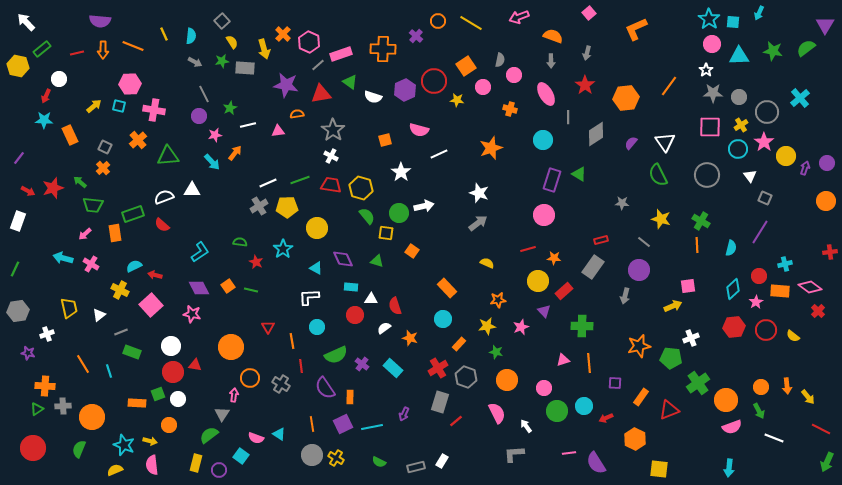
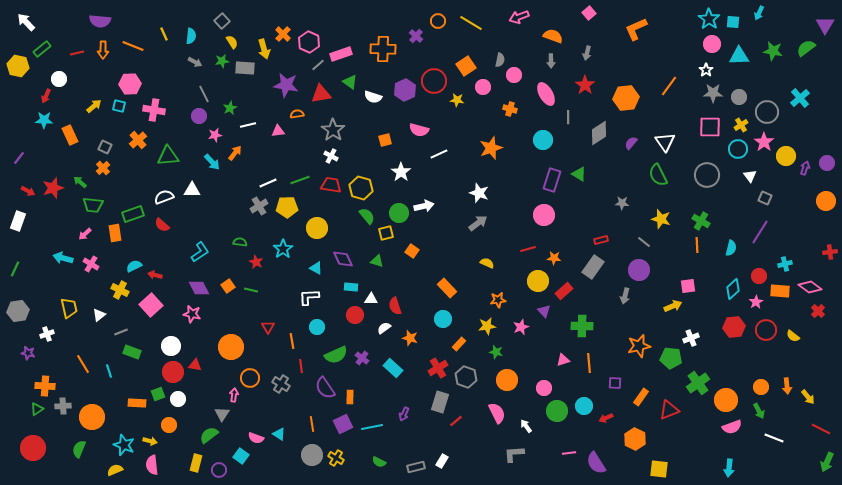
gray diamond at (596, 134): moved 3 px right, 1 px up
yellow square at (386, 233): rotated 21 degrees counterclockwise
purple cross at (362, 364): moved 6 px up
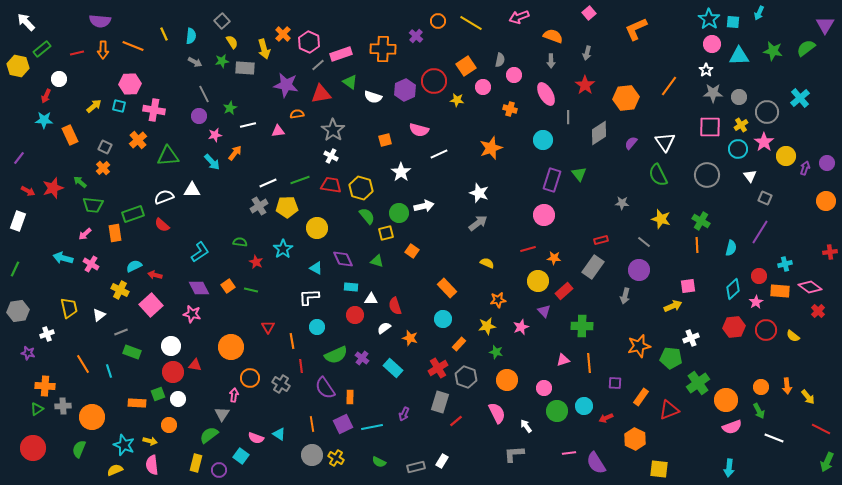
green triangle at (579, 174): rotated 21 degrees clockwise
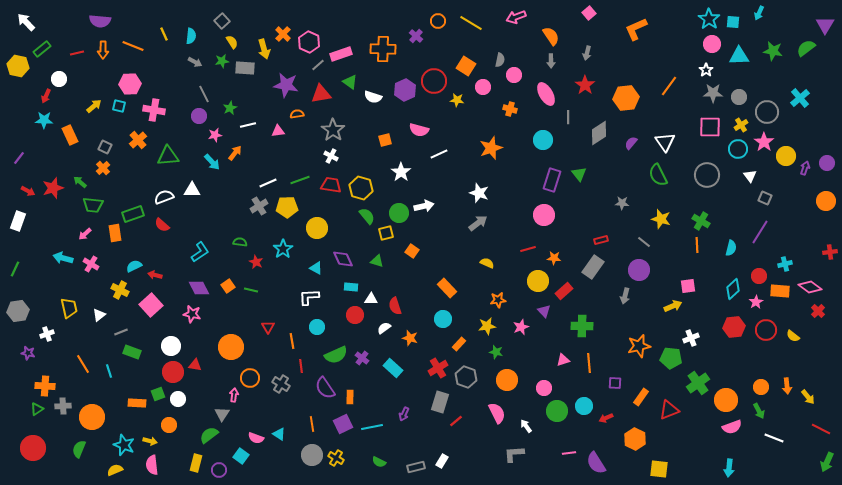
pink arrow at (519, 17): moved 3 px left
orange semicircle at (553, 36): moved 2 px left; rotated 36 degrees clockwise
orange square at (466, 66): rotated 24 degrees counterclockwise
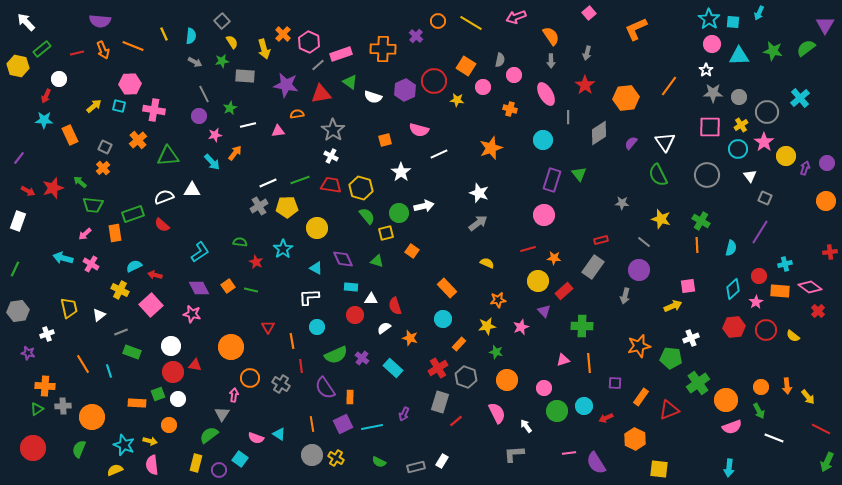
orange arrow at (103, 50): rotated 24 degrees counterclockwise
gray rectangle at (245, 68): moved 8 px down
cyan square at (241, 456): moved 1 px left, 3 px down
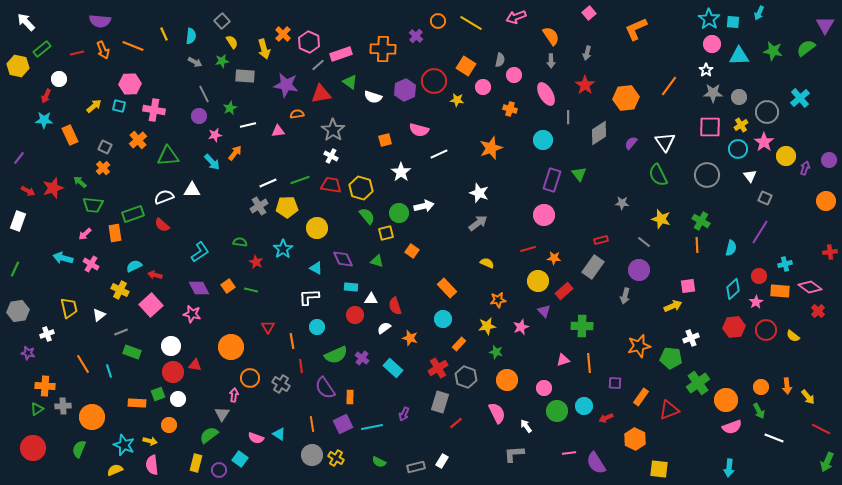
purple circle at (827, 163): moved 2 px right, 3 px up
red line at (456, 421): moved 2 px down
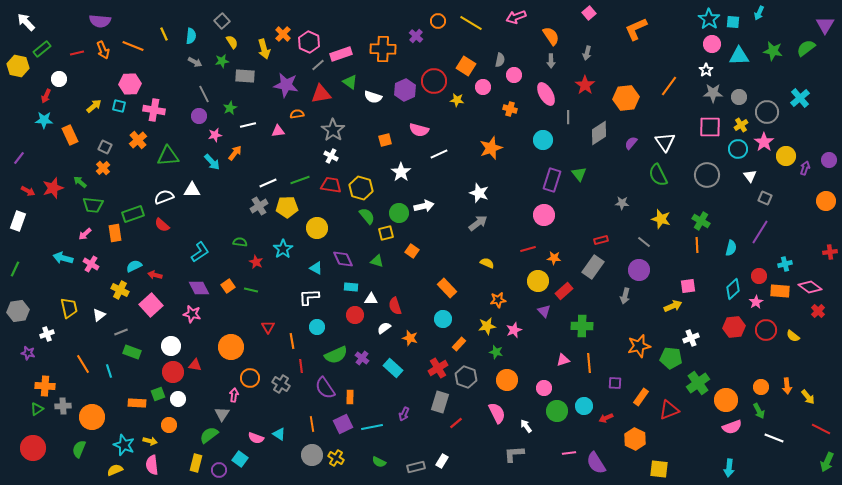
pink star at (521, 327): moved 7 px left, 3 px down
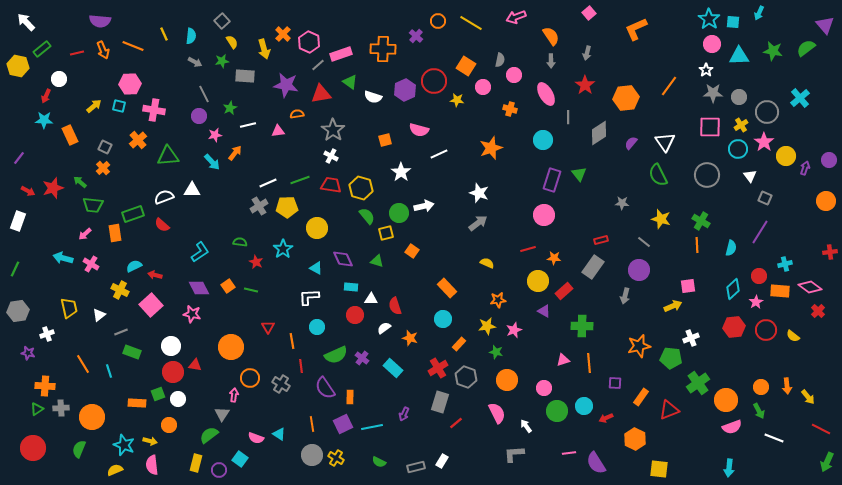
purple triangle at (825, 25): rotated 12 degrees counterclockwise
purple triangle at (544, 311): rotated 16 degrees counterclockwise
gray cross at (63, 406): moved 2 px left, 2 px down
